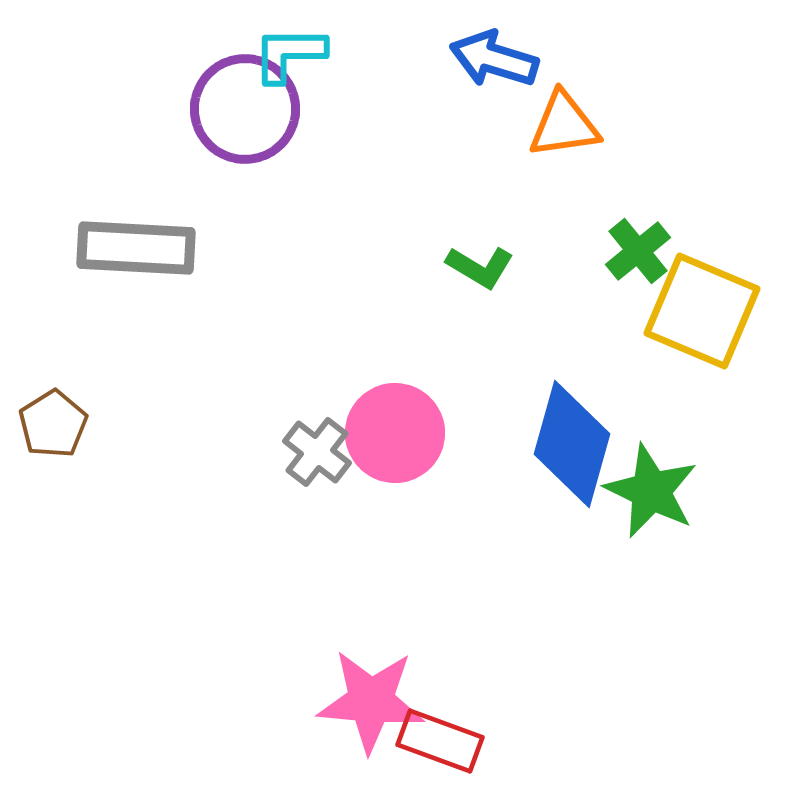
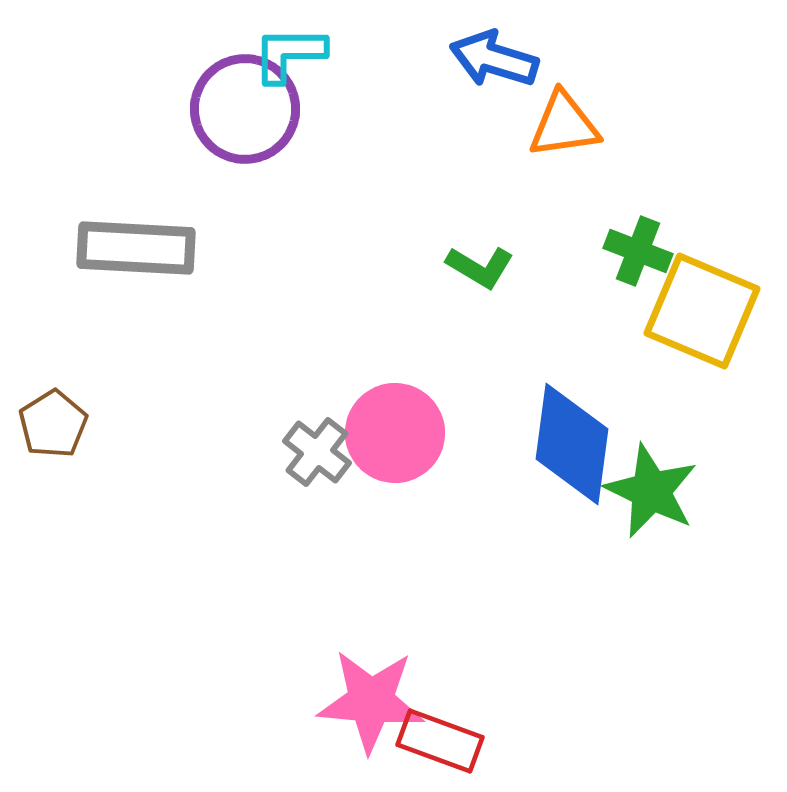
green cross: rotated 30 degrees counterclockwise
blue diamond: rotated 8 degrees counterclockwise
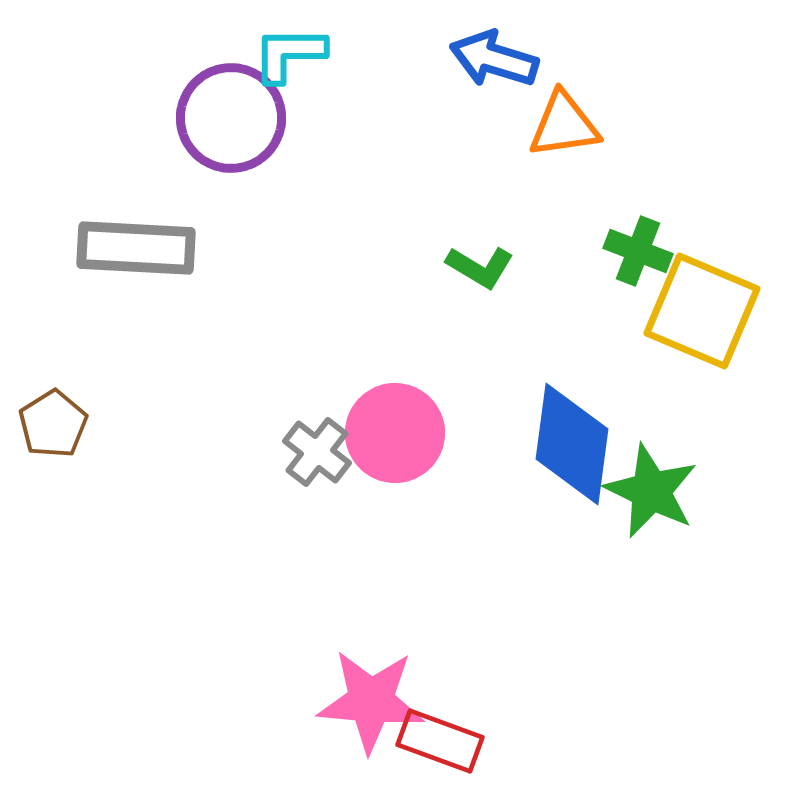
purple circle: moved 14 px left, 9 px down
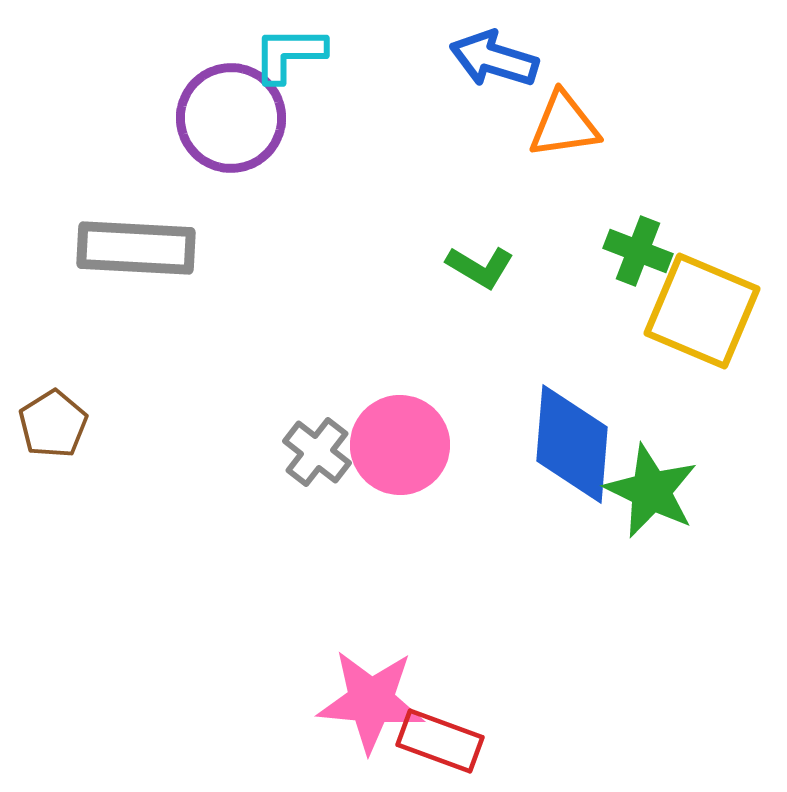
pink circle: moved 5 px right, 12 px down
blue diamond: rotated 3 degrees counterclockwise
